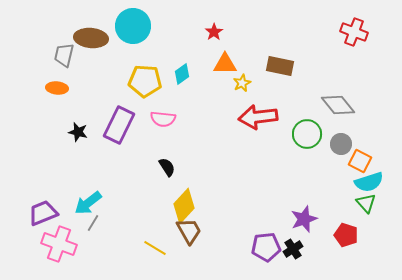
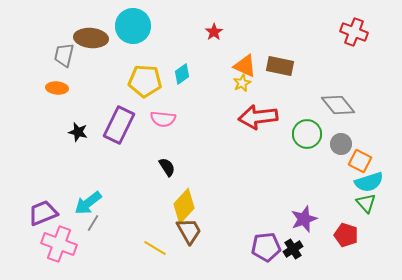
orange triangle: moved 20 px right, 2 px down; rotated 25 degrees clockwise
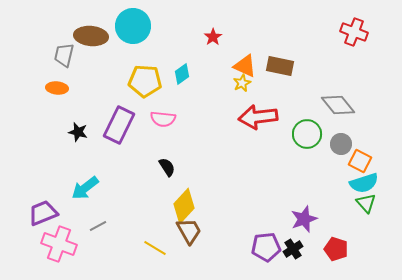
red star: moved 1 px left, 5 px down
brown ellipse: moved 2 px up
cyan semicircle: moved 5 px left, 1 px down
cyan arrow: moved 3 px left, 15 px up
gray line: moved 5 px right, 3 px down; rotated 30 degrees clockwise
red pentagon: moved 10 px left, 14 px down
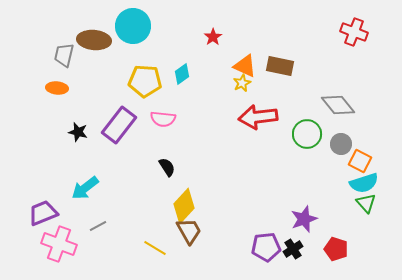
brown ellipse: moved 3 px right, 4 px down
purple rectangle: rotated 12 degrees clockwise
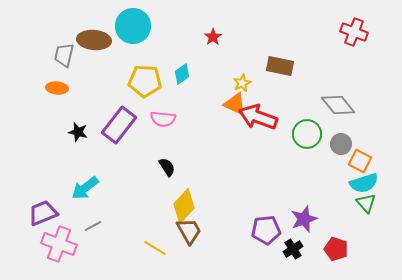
orange triangle: moved 10 px left, 38 px down
red arrow: rotated 27 degrees clockwise
gray line: moved 5 px left
purple pentagon: moved 17 px up
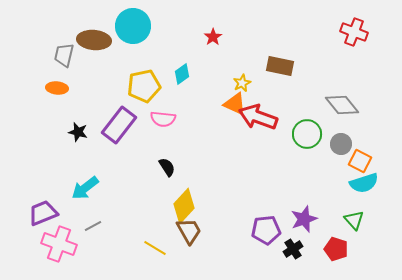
yellow pentagon: moved 1 px left, 5 px down; rotated 16 degrees counterclockwise
gray diamond: moved 4 px right
green triangle: moved 12 px left, 17 px down
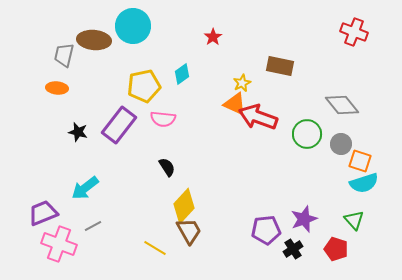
orange square: rotated 10 degrees counterclockwise
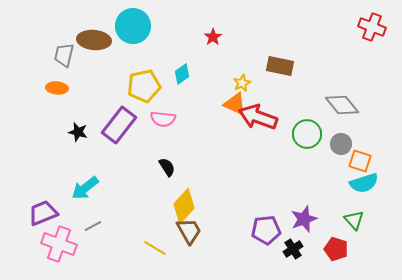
red cross: moved 18 px right, 5 px up
